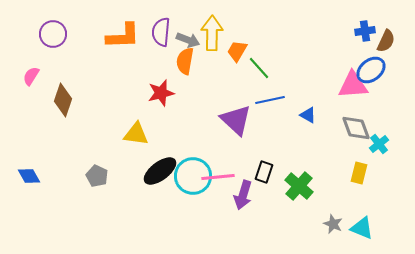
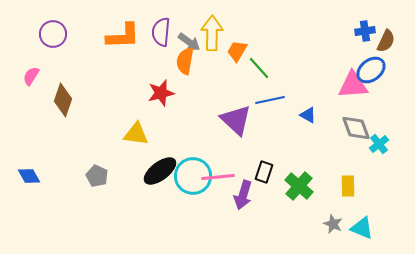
gray arrow: moved 1 px right, 2 px down; rotated 15 degrees clockwise
yellow rectangle: moved 11 px left, 13 px down; rotated 15 degrees counterclockwise
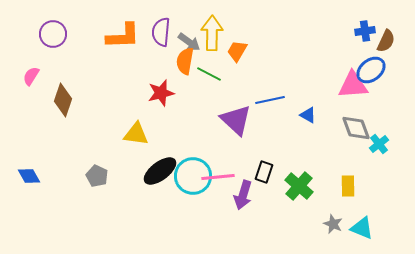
green line: moved 50 px left, 6 px down; rotated 20 degrees counterclockwise
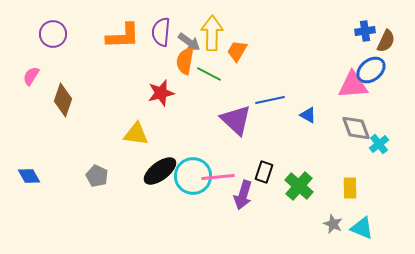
yellow rectangle: moved 2 px right, 2 px down
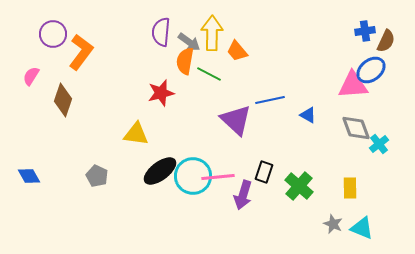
orange L-shape: moved 42 px left, 16 px down; rotated 51 degrees counterclockwise
orange trapezoid: rotated 70 degrees counterclockwise
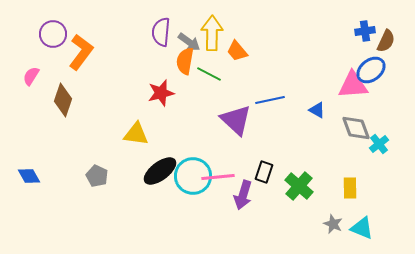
blue triangle: moved 9 px right, 5 px up
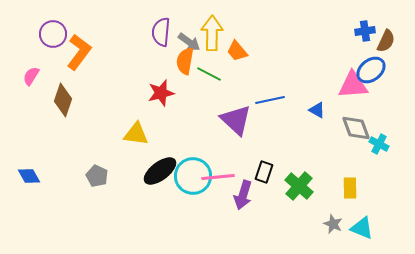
orange L-shape: moved 2 px left
cyan cross: rotated 24 degrees counterclockwise
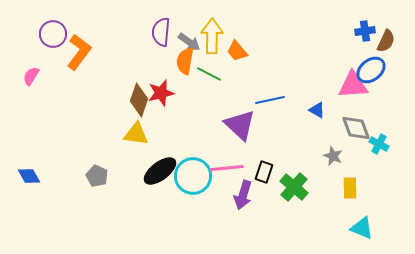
yellow arrow: moved 3 px down
brown diamond: moved 76 px right
purple triangle: moved 4 px right, 5 px down
pink line: moved 9 px right, 9 px up
green cross: moved 5 px left, 1 px down
gray star: moved 68 px up
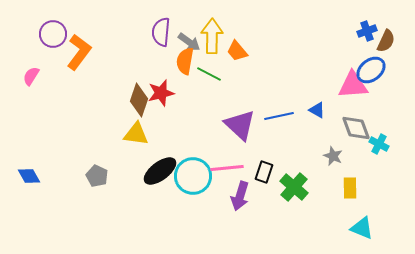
blue cross: moved 2 px right; rotated 12 degrees counterclockwise
blue line: moved 9 px right, 16 px down
purple arrow: moved 3 px left, 1 px down
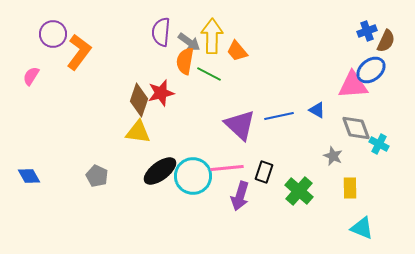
yellow triangle: moved 2 px right, 2 px up
green cross: moved 5 px right, 4 px down
